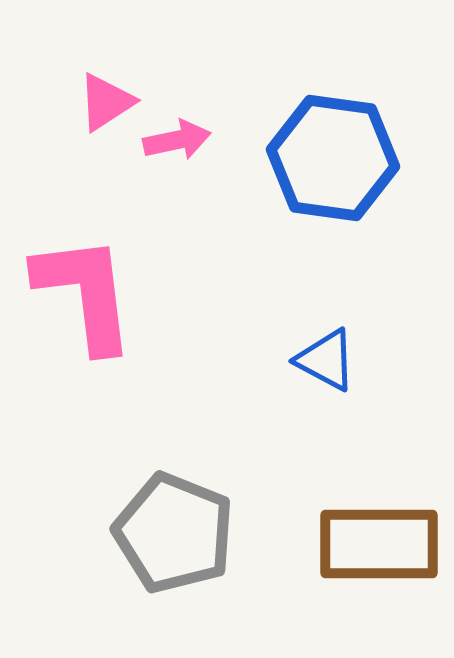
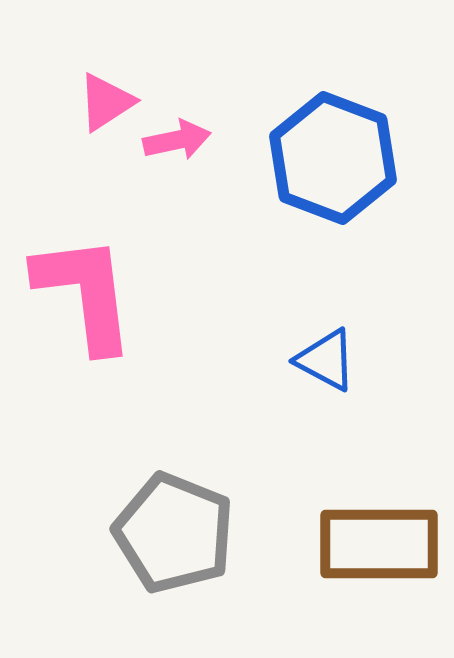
blue hexagon: rotated 13 degrees clockwise
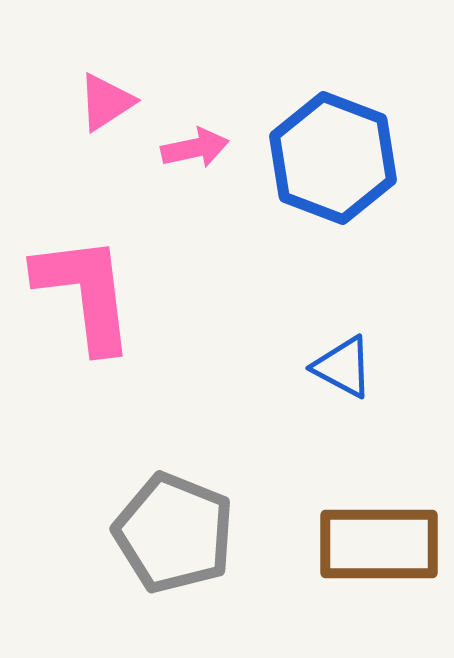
pink arrow: moved 18 px right, 8 px down
blue triangle: moved 17 px right, 7 px down
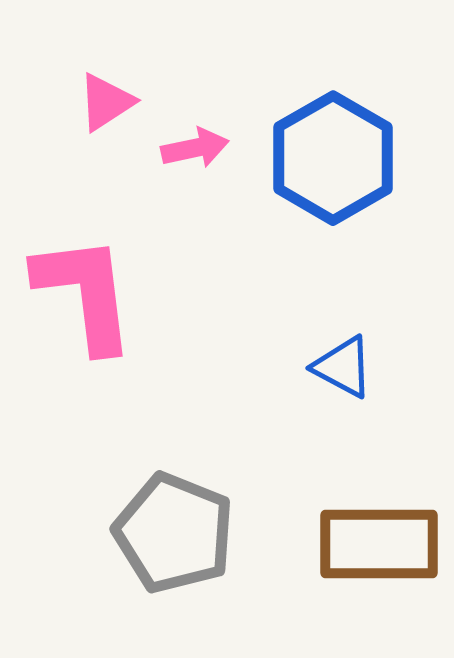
blue hexagon: rotated 9 degrees clockwise
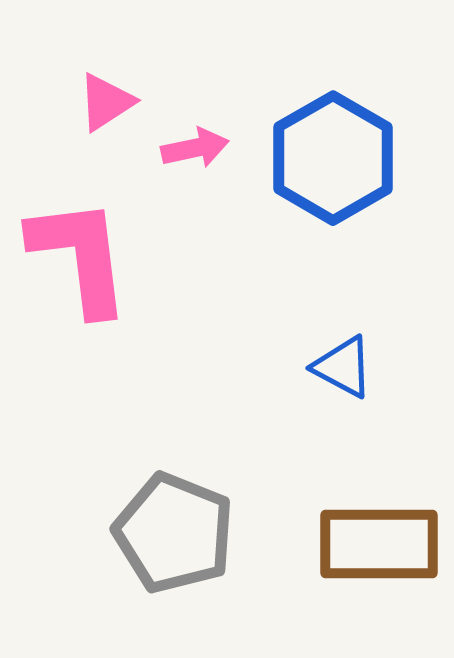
pink L-shape: moved 5 px left, 37 px up
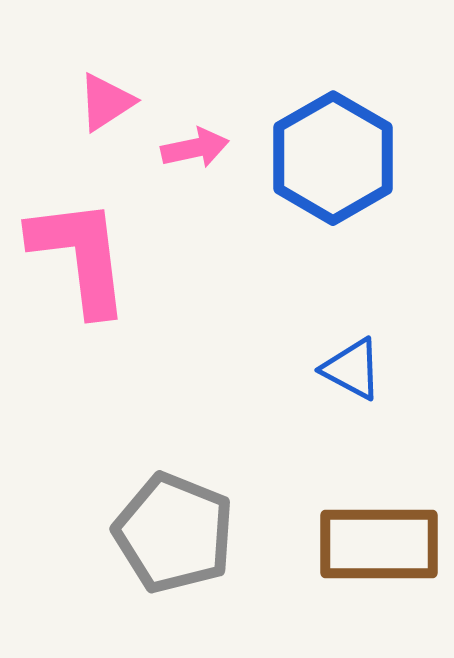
blue triangle: moved 9 px right, 2 px down
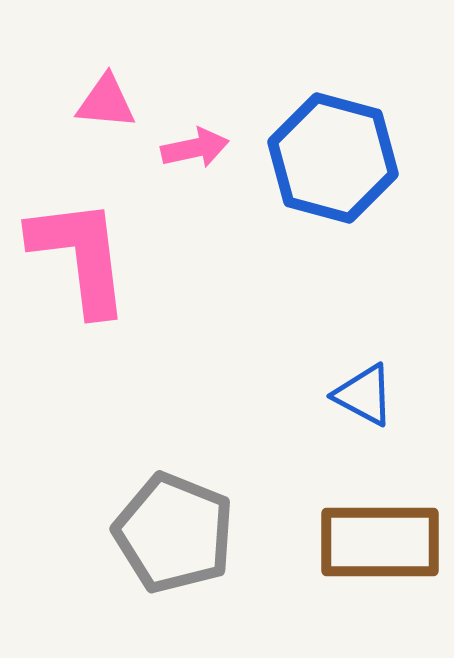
pink triangle: rotated 38 degrees clockwise
blue hexagon: rotated 15 degrees counterclockwise
blue triangle: moved 12 px right, 26 px down
brown rectangle: moved 1 px right, 2 px up
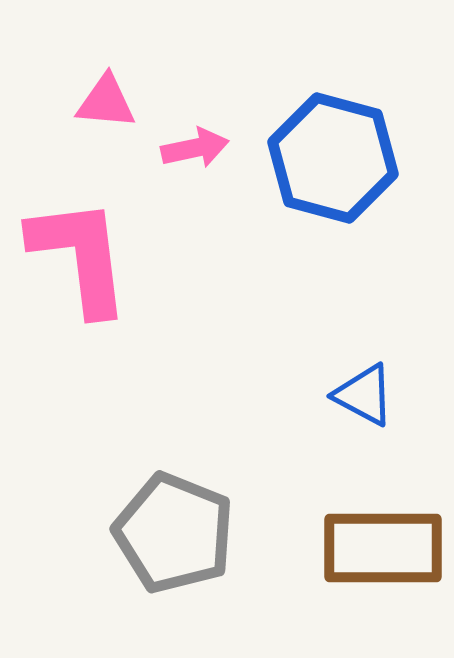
brown rectangle: moved 3 px right, 6 px down
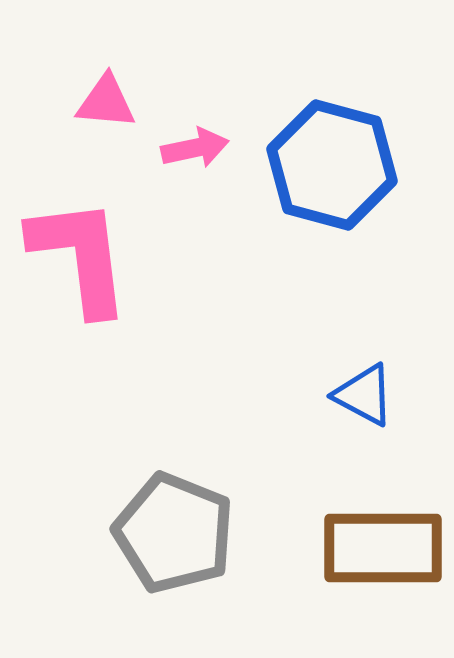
blue hexagon: moved 1 px left, 7 px down
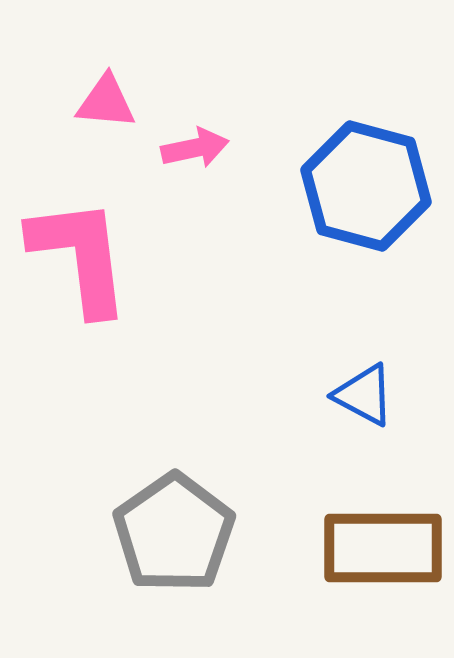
blue hexagon: moved 34 px right, 21 px down
gray pentagon: rotated 15 degrees clockwise
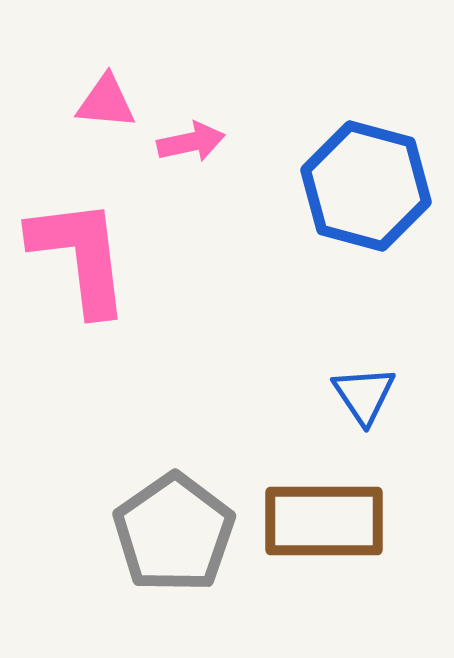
pink arrow: moved 4 px left, 6 px up
blue triangle: rotated 28 degrees clockwise
brown rectangle: moved 59 px left, 27 px up
